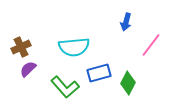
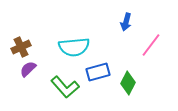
blue rectangle: moved 1 px left, 1 px up
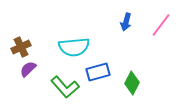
pink line: moved 10 px right, 20 px up
green diamond: moved 4 px right
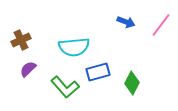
blue arrow: rotated 84 degrees counterclockwise
brown cross: moved 7 px up
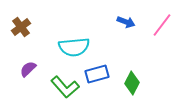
pink line: moved 1 px right
brown cross: moved 13 px up; rotated 12 degrees counterclockwise
blue rectangle: moved 1 px left, 2 px down
